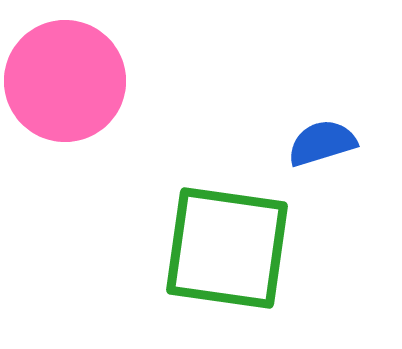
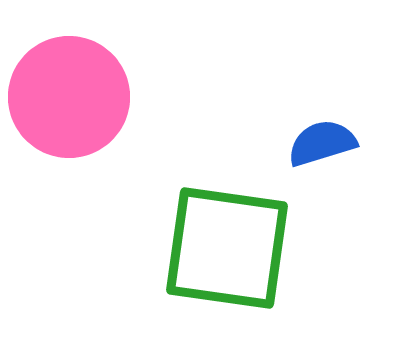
pink circle: moved 4 px right, 16 px down
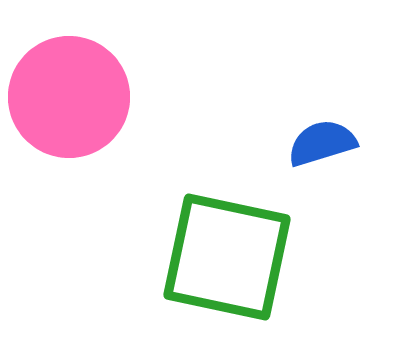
green square: moved 9 px down; rotated 4 degrees clockwise
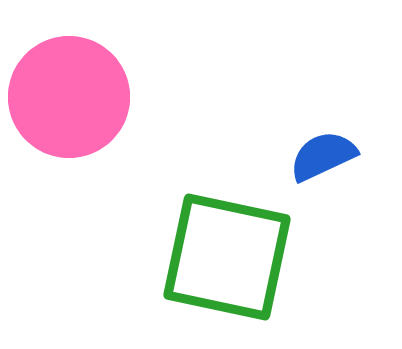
blue semicircle: moved 1 px right, 13 px down; rotated 8 degrees counterclockwise
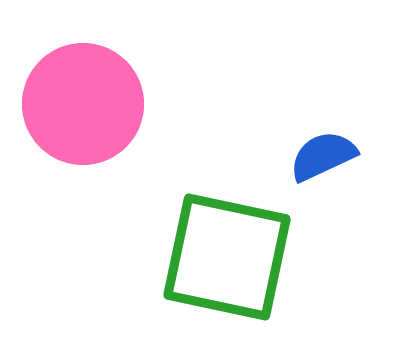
pink circle: moved 14 px right, 7 px down
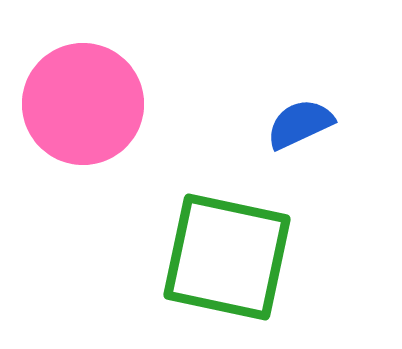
blue semicircle: moved 23 px left, 32 px up
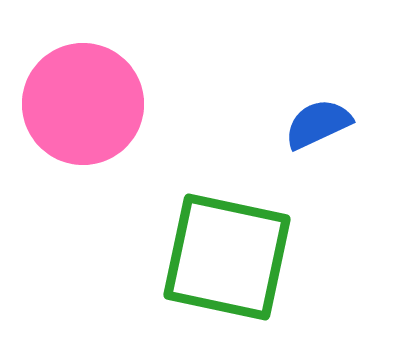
blue semicircle: moved 18 px right
